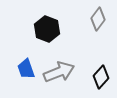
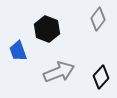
blue trapezoid: moved 8 px left, 18 px up
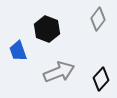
black diamond: moved 2 px down
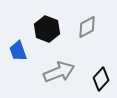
gray diamond: moved 11 px left, 8 px down; rotated 25 degrees clockwise
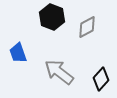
black hexagon: moved 5 px right, 12 px up
blue trapezoid: moved 2 px down
gray arrow: rotated 120 degrees counterclockwise
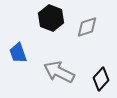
black hexagon: moved 1 px left, 1 px down
gray diamond: rotated 10 degrees clockwise
gray arrow: rotated 12 degrees counterclockwise
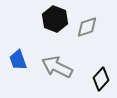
black hexagon: moved 4 px right, 1 px down
blue trapezoid: moved 7 px down
gray arrow: moved 2 px left, 5 px up
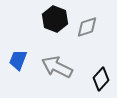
blue trapezoid: rotated 40 degrees clockwise
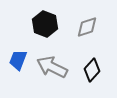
black hexagon: moved 10 px left, 5 px down
gray arrow: moved 5 px left
black diamond: moved 9 px left, 9 px up
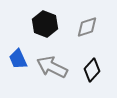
blue trapezoid: moved 1 px up; rotated 45 degrees counterclockwise
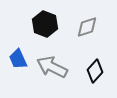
black diamond: moved 3 px right, 1 px down
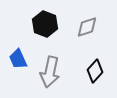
gray arrow: moved 2 px left, 5 px down; rotated 104 degrees counterclockwise
